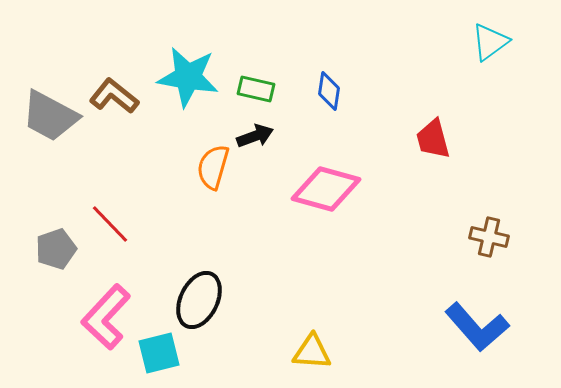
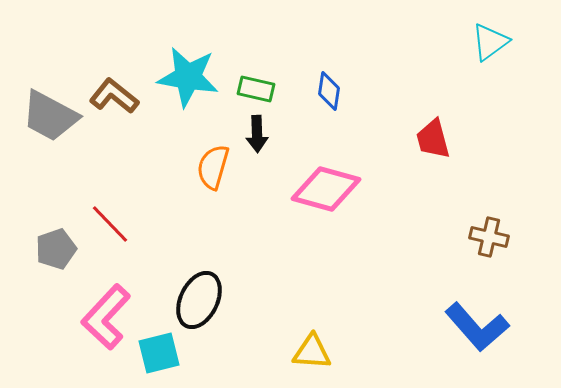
black arrow: moved 2 px right, 2 px up; rotated 108 degrees clockwise
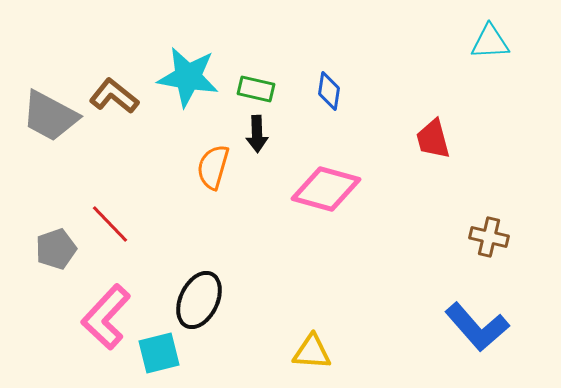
cyan triangle: rotated 33 degrees clockwise
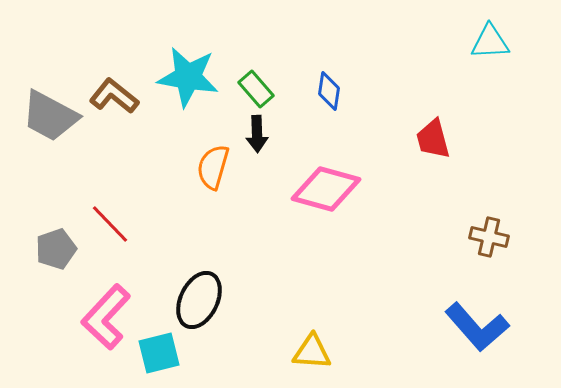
green rectangle: rotated 36 degrees clockwise
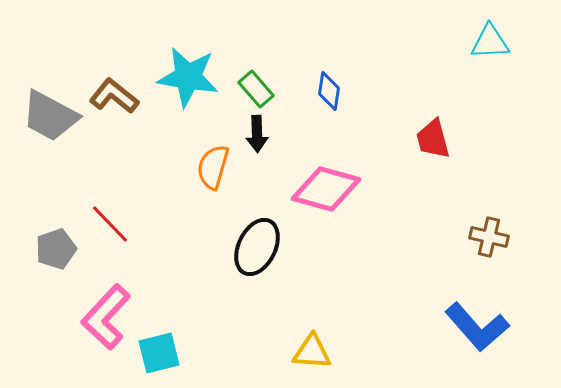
black ellipse: moved 58 px right, 53 px up
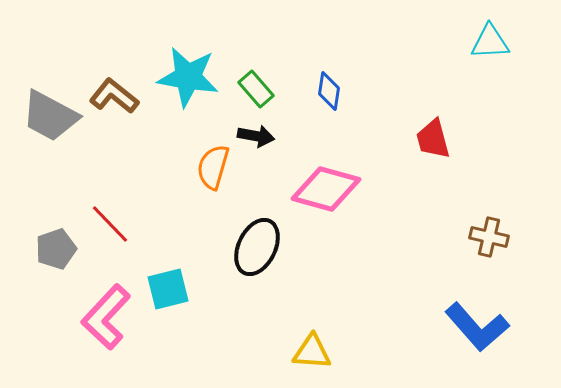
black arrow: moved 1 px left, 2 px down; rotated 78 degrees counterclockwise
cyan square: moved 9 px right, 64 px up
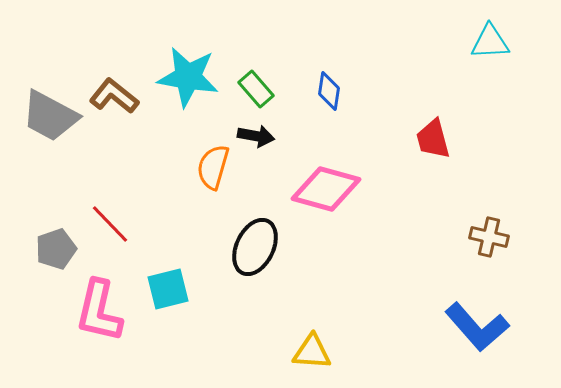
black ellipse: moved 2 px left
pink L-shape: moved 7 px left, 6 px up; rotated 30 degrees counterclockwise
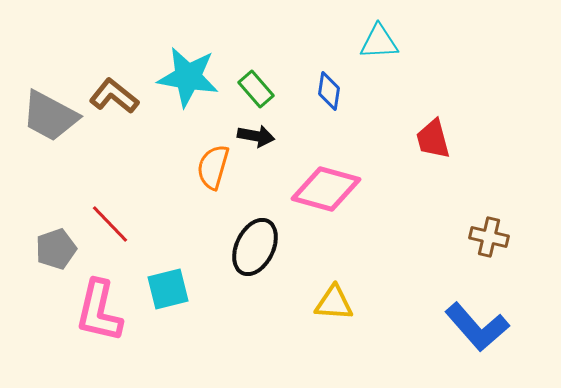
cyan triangle: moved 111 px left
yellow triangle: moved 22 px right, 49 px up
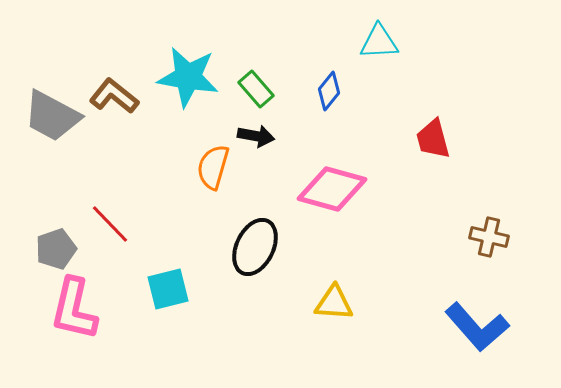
blue diamond: rotated 30 degrees clockwise
gray trapezoid: moved 2 px right
pink diamond: moved 6 px right
pink L-shape: moved 25 px left, 2 px up
